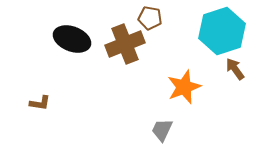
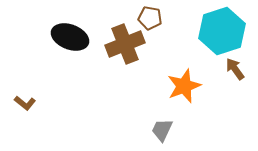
black ellipse: moved 2 px left, 2 px up
orange star: moved 1 px up
brown L-shape: moved 15 px left; rotated 30 degrees clockwise
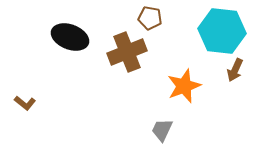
cyan hexagon: rotated 24 degrees clockwise
brown cross: moved 2 px right, 8 px down
brown arrow: moved 1 px down; rotated 120 degrees counterclockwise
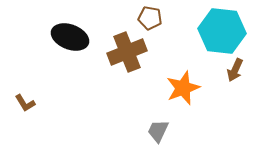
orange star: moved 1 px left, 2 px down
brown L-shape: rotated 20 degrees clockwise
gray trapezoid: moved 4 px left, 1 px down
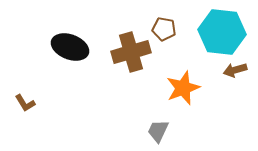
brown pentagon: moved 14 px right, 11 px down
cyan hexagon: moved 1 px down
black ellipse: moved 10 px down
brown cross: moved 4 px right; rotated 6 degrees clockwise
brown arrow: rotated 50 degrees clockwise
